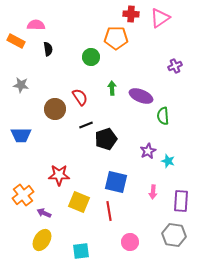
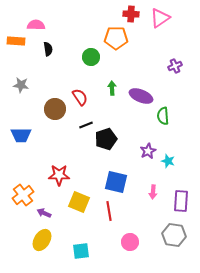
orange rectangle: rotated 24 degrees counterclockwise
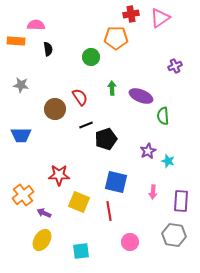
red cross: rotated 14 degrees counterclockwise
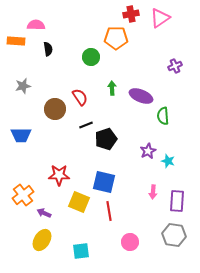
gray star: moved 2 px right, 1 px down; rotated 21 degrees counterclockwise
blue square: moved 12 px left
purple rectangle: moved 4 px left
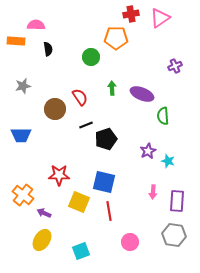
purple ellipse: moved 1 px right, 2 px up
orange cross: rotated 15 degrees counterclockwise
cyan square: rotated 12 degrees counterclockwise
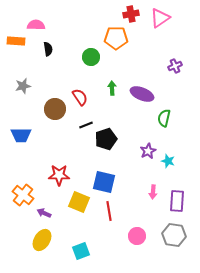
green semicircle: moved 1 px right, 2 px down; rotated 18 degrees clockwise
pink circle: moved 7 px right, 6 px up
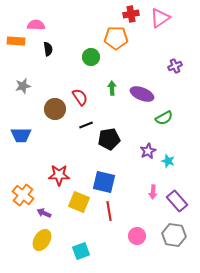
green semicircle: rotated 132 degrees counterclockwise
black pentagon: moved 3 px right; rotated 10 degrees clockwise
purple rectangle: rotated 45 degrees counterclockwise
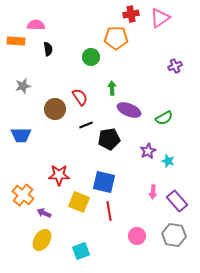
purple ellipse: moved 13 px left, 16 px down
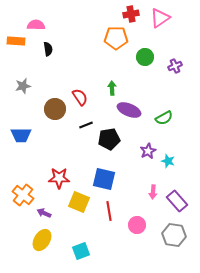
green circle: moved 54 px right
red star: moved 3 px down
blue square: moved 3 px up
pink circle: moved 11 px up
